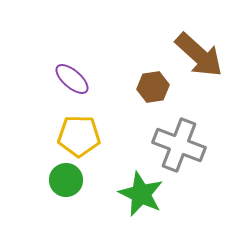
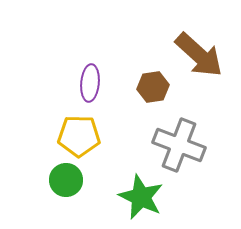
purple ellipse: moved 18 px right, 4 px down; rotated 54 degrees clockwise
green star: moved 3 px down
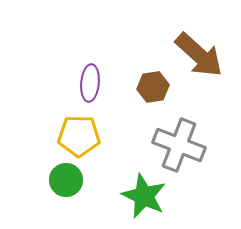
green star: moved 3 px right, 1 px up
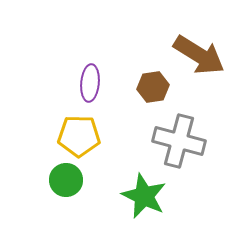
brown arrow: rotated 10 degrees counterclockwise
gray cross: moved 4 px up; rotated 6 degrees counterclockwise
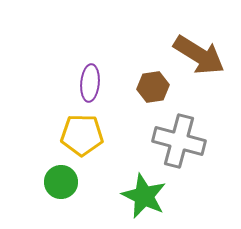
yellow pentagon: moved 3 px right, 1 px up
green circle: moved 5 px left, 2 px down
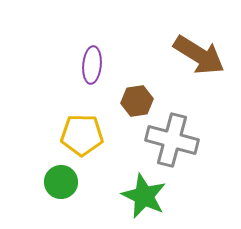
purple ellipse: moved 2 px right, 18 px up
brown hexagon: moved 16 px left, 14 px down
gray cross: moved 7 px left, 1 px up
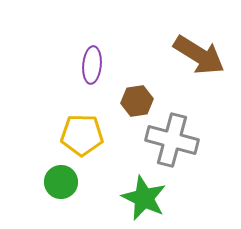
green star: moved 2 px down
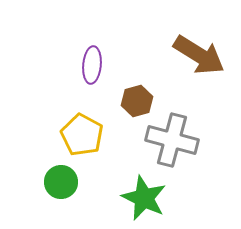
brown hexagon: rotated 8 degrees counterclockwise
yellow pentagon: rotated 27 degrees clockwise
